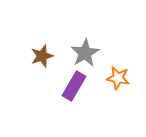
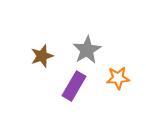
gray star: moved 2 px right, 3 px up
orange star: rotated 15 degrees counterclockwise
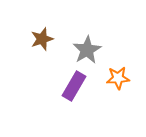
brown star: moved 17 px up
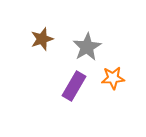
gray star: moved 3 px up
orange star: moved 5 px left
